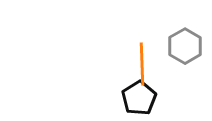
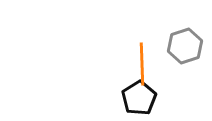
gray hexagon: rotated 12 degrees clockwise
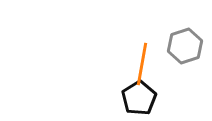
orange line: rotated 12 degrees clockwise
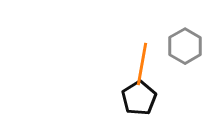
gray hexagon: rotated 12 degrees counterclockwise
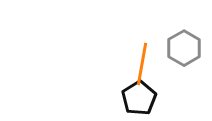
gray hexagon: moved 1 px left, 2 px down
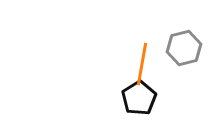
gray hexagon: rotated 16 degrees clockwise
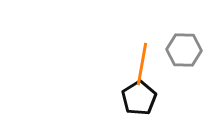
gray hexagon: moved 2 px down; rotated 16 degrees clockwise
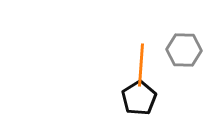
orange line: moved 1 px left, 1 px down; rotated 6 degrees counterclockwise
